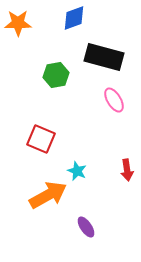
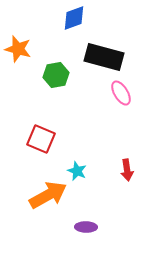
orange star: moved 26 px down; rotated 16 degrees clockwise
pink ellipse: moved 7 px right, 7 px up
purple ellipse: rotated 55 degrees counterclockwise
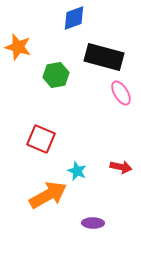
orange star: moved 2 px up
red arrow: moved 6 px left, 3 px up; rotated 70 degrees counterclockwise
purple ellipse: moved 7 px right, 4 px up
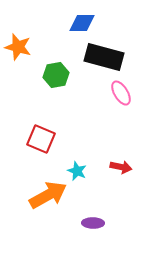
blue diamond: moved 8 px right, 5 px down; rotated 20 degrees clockwise
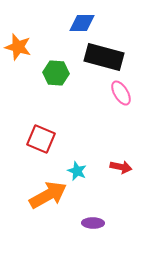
green hexagon: moved 2 px up; rotated 15 degrees clockwise
